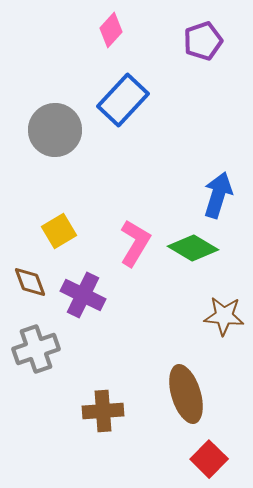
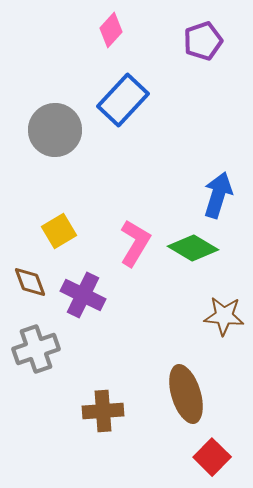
red square: moved 3 px right, 2 px up
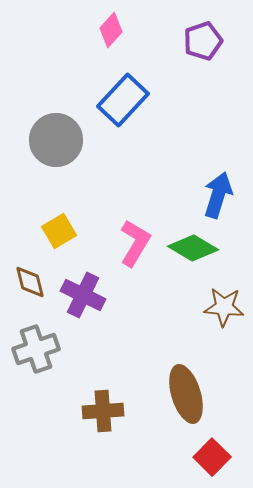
gray circle: moved 1 px right, 10 px down
brown diamond: rotated 6 degrees clockwise
brown star: moved 9 px up
